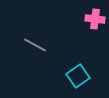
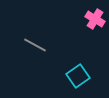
pink cross: rotated 24 degrees clockwise
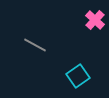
pink cross: moved 1 px down; rotated 12 degrees clockwise
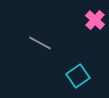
gray line: moved 5 px right, 2 px up
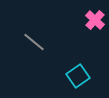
gray line: moved 6 px left, 1 px up; rotated 10 degrees clockwise
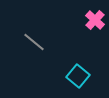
cyan square: rotated 15 degrees counterclockwise
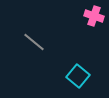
pink cross: moved 1 px left, 4 px up; rotated 24 degrees counterclockwise
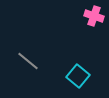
gray line: moved 6 px left, 19 px down
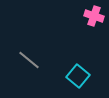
gray line: moved 1 px right, 1 px up
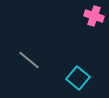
cyan square: moved 2 px down
